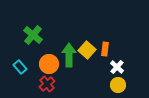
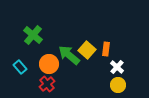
orange rectangle: moved 1 px right
green arrow: rotated 50 degrees counterclockwise
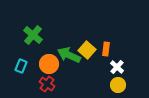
green arrow: rotated 15 degrees counterclockwise
cyan rectangle: moved 1 px right, 1 px up; rotated 64 degrees clockwise
red cross: rotated 14 degrees counterclockwise
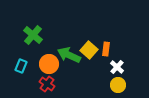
yellow square: moved 2 px right
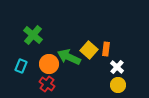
green arrow: moved 2 px down
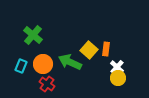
green arrow: moved 1 px right, 5 px down
orange circle: moved 6 px left
yellow circle: moved 7 px up
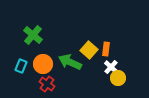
white cross: moved 6 px left
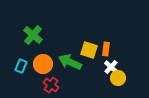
yellow square: rotated 24 degrees counterclockwise
red cross: moved 4 px right, 1 px down
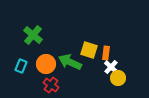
orange rectangle: moved 4 px down
orange circle: moved 3 px right
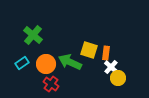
cyan rectangle: moved 1 px right, 3 px up; rotated 32 degrees clockwise
red cross: moved 1 px up
